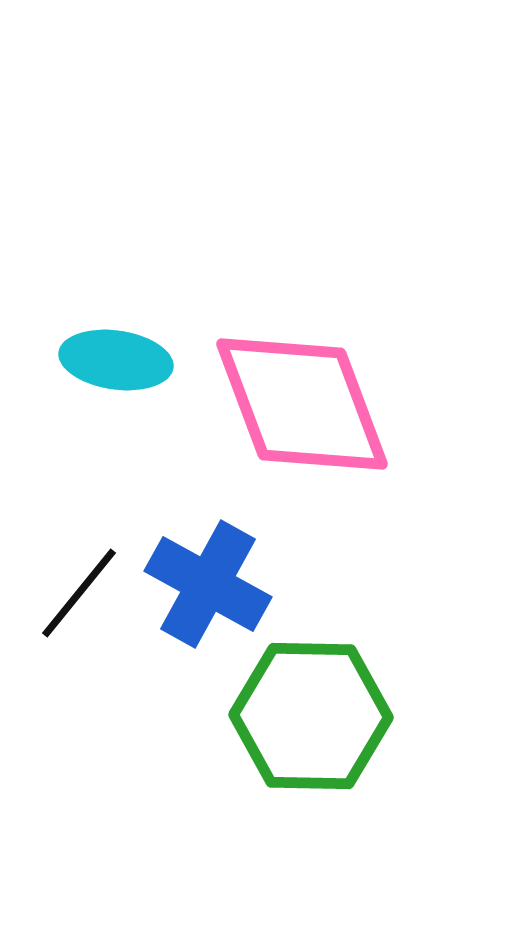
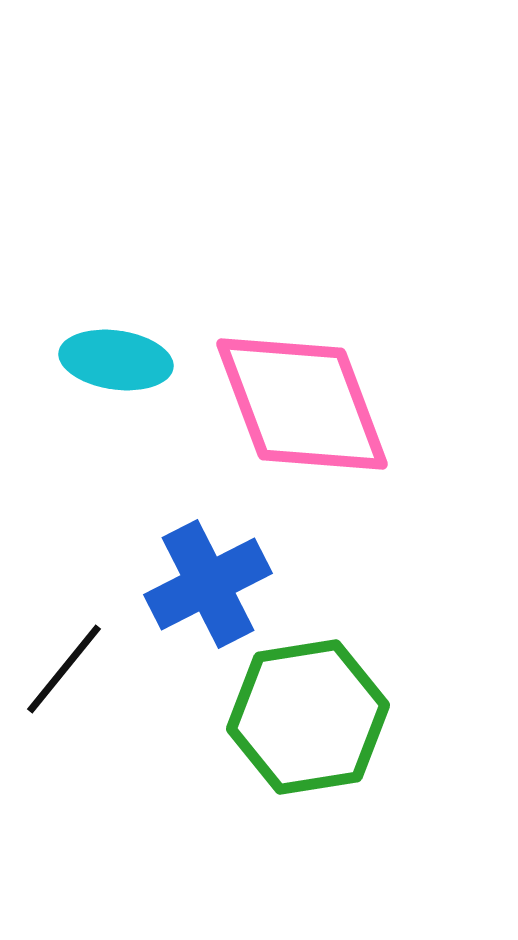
blue cross: rotated 34 degrees clockwise
black line: moved 15 px left, 76 px down
green hexagon: moved 3 px left, 1 px down; rotated 10 degrees counterclockwise
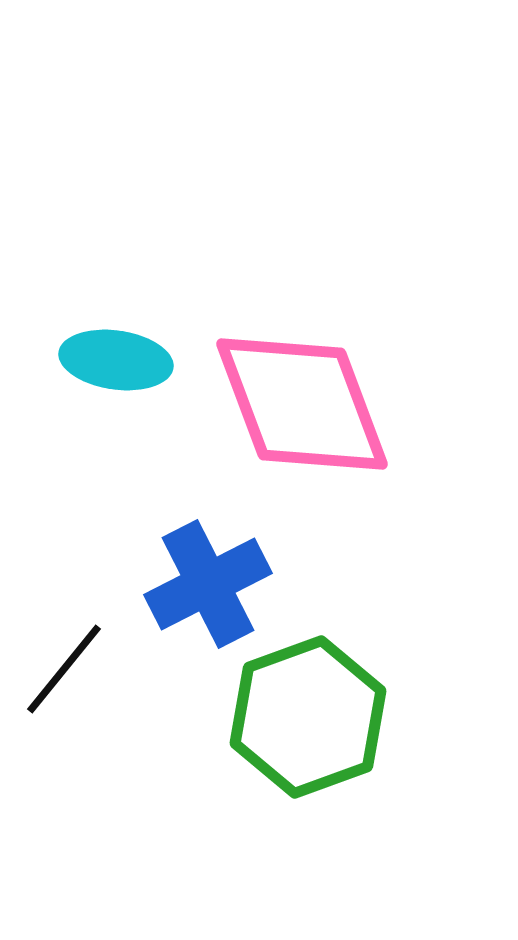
green hexagon: rotated 11 degrees counterclockwise
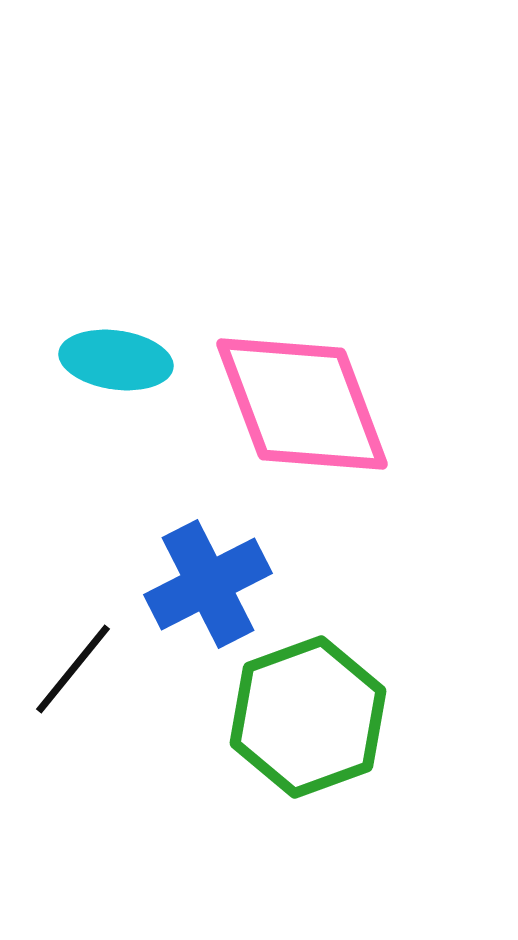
black line: moved 9 px right
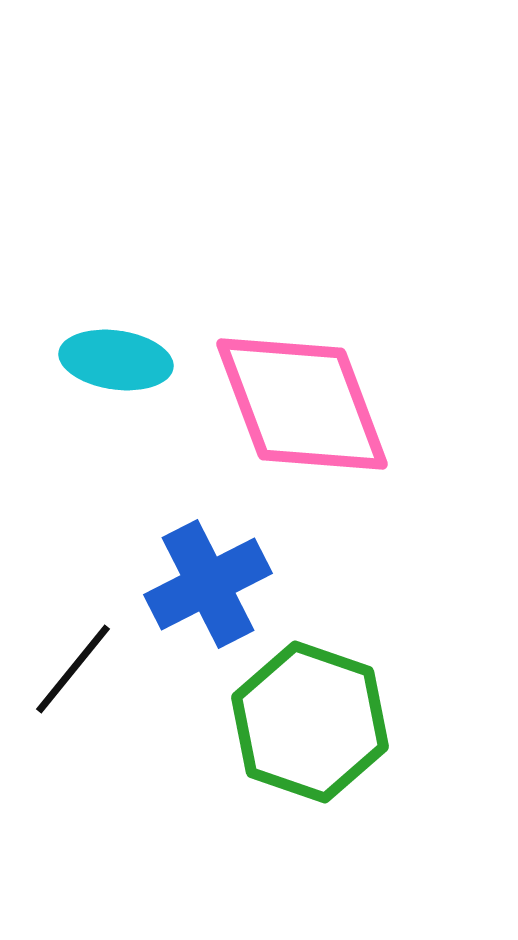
green hexagon: moved 2 px right, 5 px down; rotated 21 degrees counterclockwise
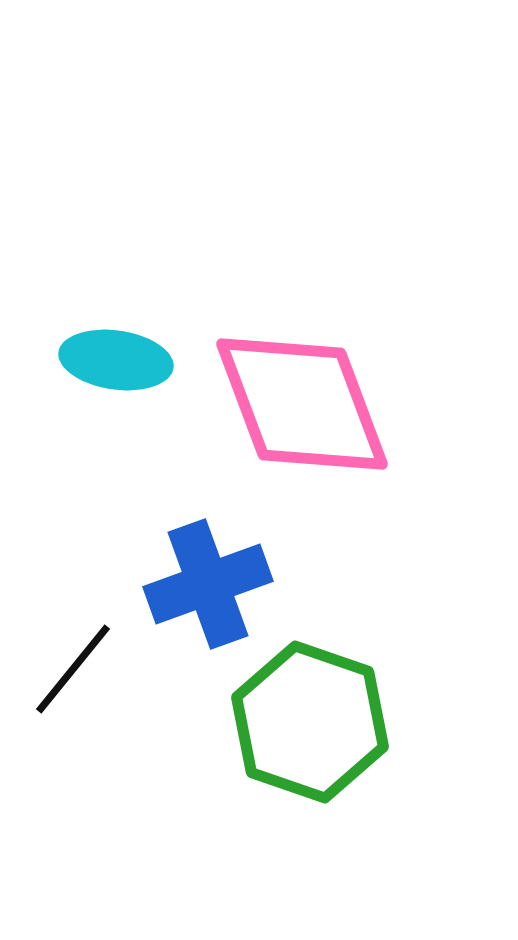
blue cross: rotated 7 degrees clockwise
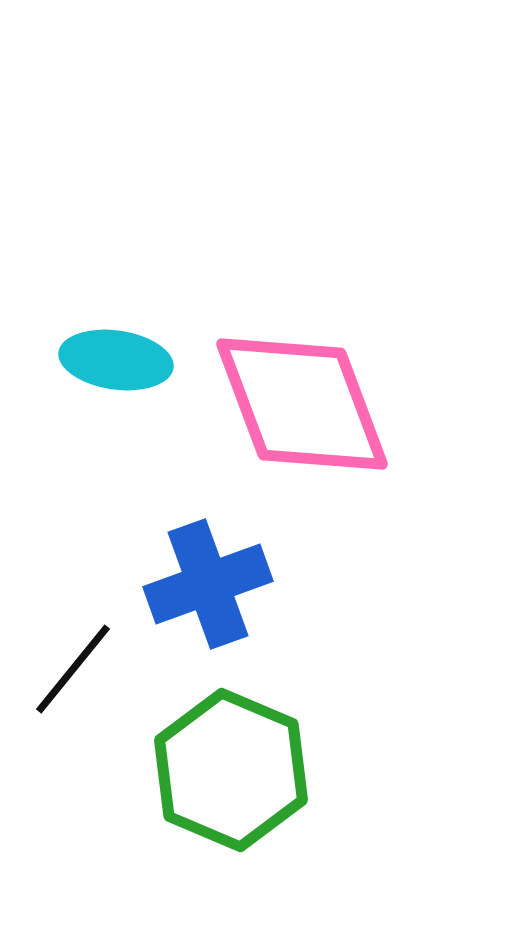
green hexagon: moved 79 px left, 48 px down; rotated 4 degrees clockwise
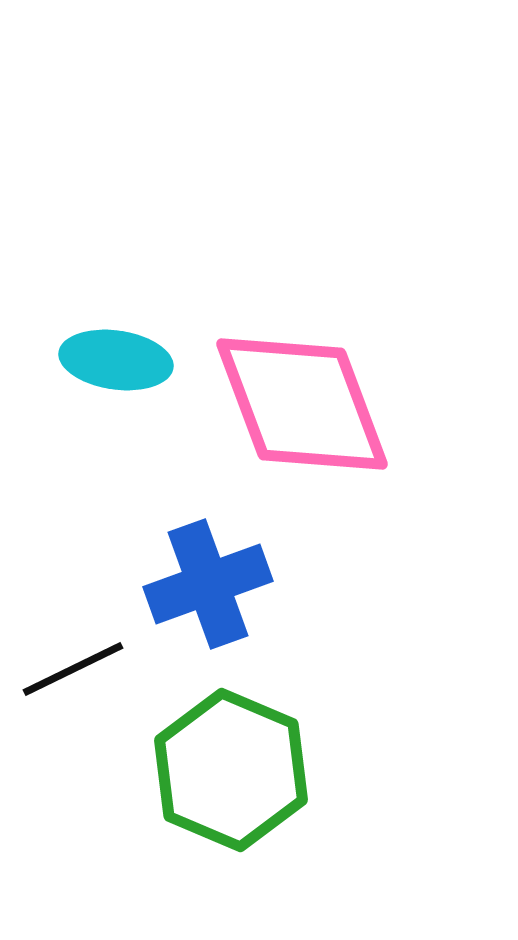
black line: rotated 25 degrees clockwise
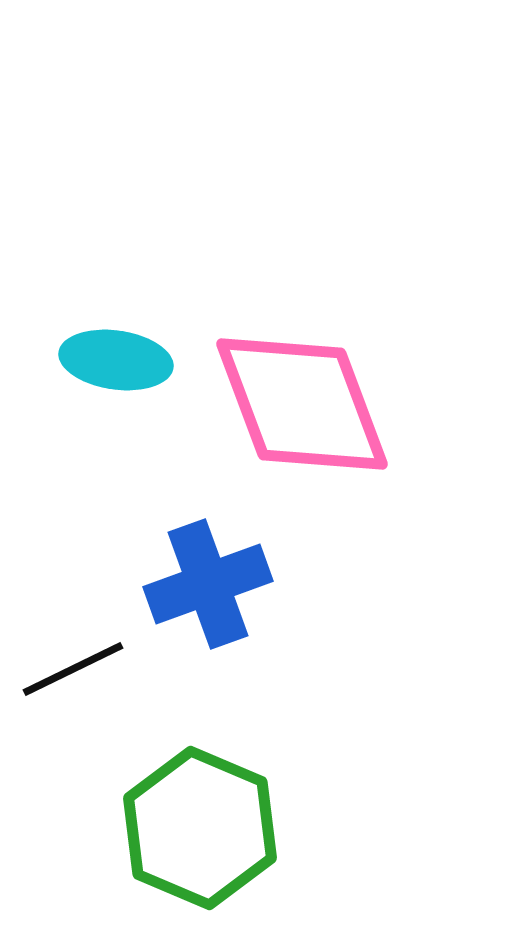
green hexagon: moved 31 px left, 58 px down
